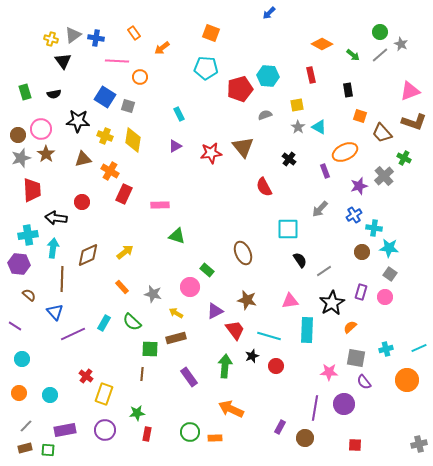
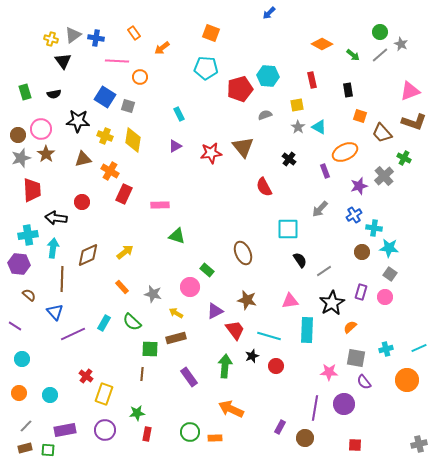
red rectangle at (311, 75): moved 1 px right, 5 px down
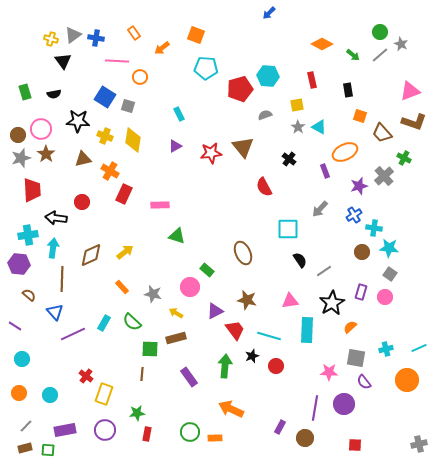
orange square at (211, 33): moved 15 px left, 2 px down
brown diamond at (88, 255): moved 3 px right
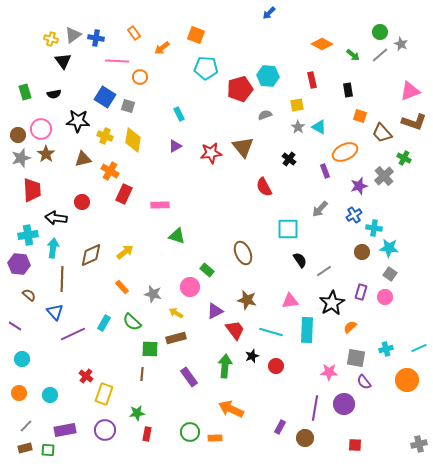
cyan line at (269, 336): moved 2 px right, 4 px up
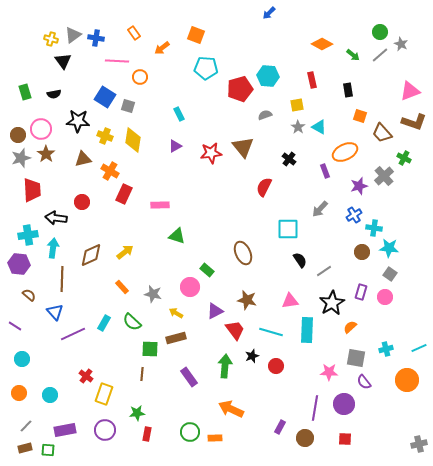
red semicircle at (264, 187): rotated 54 degrees clockwise
red square at (355, 445): moved 10 px left, 6 px up
